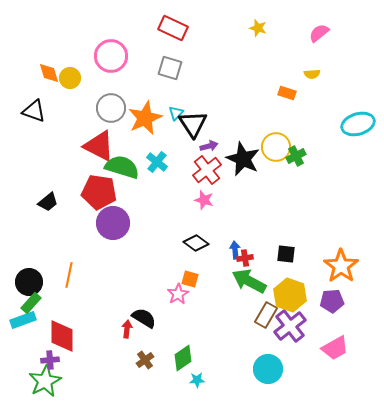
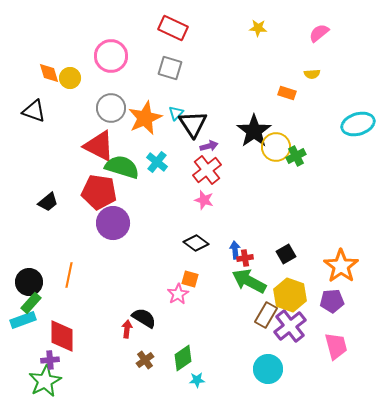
yellow star at (258, 28): rotated 12 degrees counterclockwise
black star at (243, 159): moved 11 px right, 28 px up; rotated 12 degrees clockwise
black square at (286, 254): rotated 36 degrees counterclockwise
pink trapezoid at (335, 348): moved 1 px right, 2 px up; rotated 76 degrees counterclockwise
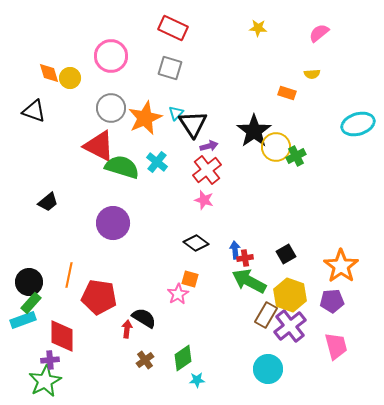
red pentagon at (99, 192): moved 105 px down
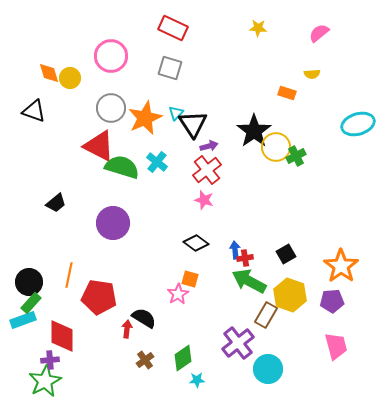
black trapezoid at (48, 202): moved 8 px right, 1 px down
purple cross at (290, 326): moved 52 px left, 17 px down
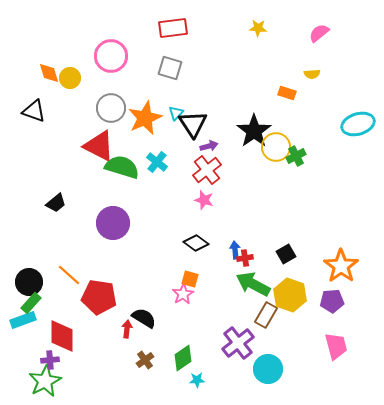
red rectangle at (173, 28): rotated 32 degrees counterclockwise
orange line at (69, 275): rotated 60 degrees counterclockwise
green arrow at (249, 281): moved 4 px right, 3 px down
pink star at (178, 294): moved 5 px right
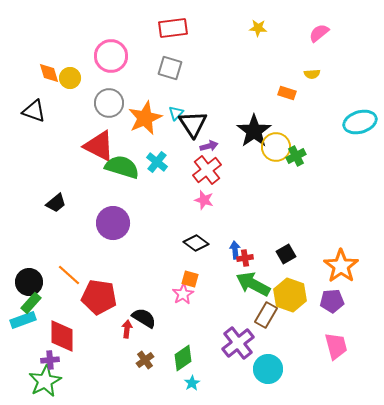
gray circle at (111, 108): moved 2 px left, 5 px up
cyan ellipse at (358, 124): moved 2 px right, 2 px up
cyan star at (197, 380): moved 5 px left, 3 px down; rotated 28 degrees counterclockwise
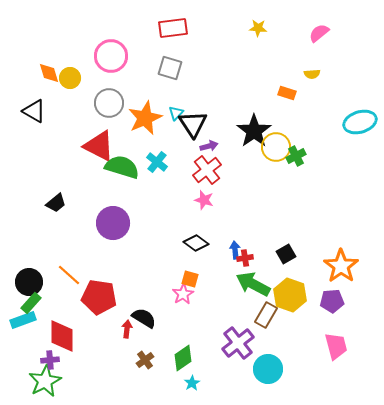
black triangle at (34, 111): rotated 10 degrees clockwise
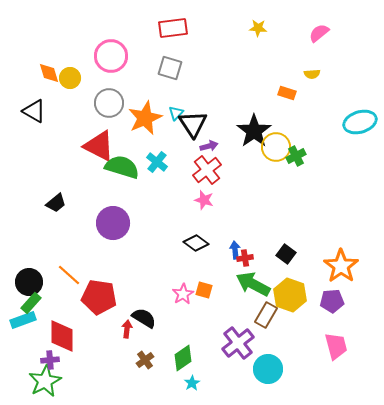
black square at (286, 254): rotated 24 degrees counterclockwise
orange square at (190, 279): moved 14 px right, 11 px down
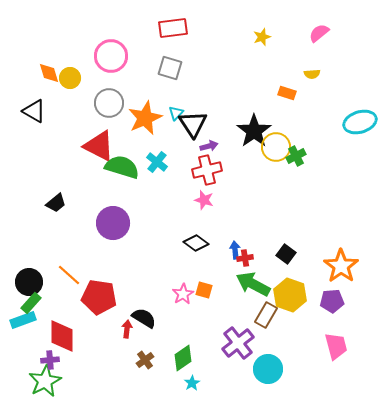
yellow star at (258, 28): moved 4 px right, 9 px down; rotated 24 degrees counterclockwise
red cross at (207, 170): rotated 24 degrees clockwise
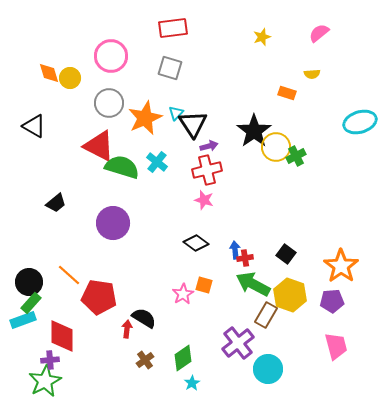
black triangle at (34, 111): moved 15 px down
orange square at (204, 290): moved 5 px up
